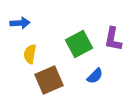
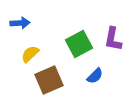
yellow semicircle: rotated 36 degrees clockwise
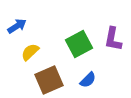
blue arrow: moved 3 px left, 3 px down; rotated 30 degrees counterclockwise
yellow semicircle: moved 2 px up
blue semicircle: moved 7 px left, 4 px down
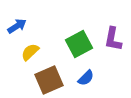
blue semicircle: moved 2 px left, 2 px up
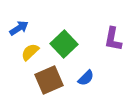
blue arrow: moved 2 px right, 2 px down
green square: moved 15 px left; rotated 16 degrees counterclockwise
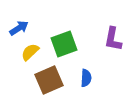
green square: rotated 24 degrees clockwise
blue semicircle: rotated 42 degrees counterclockwise
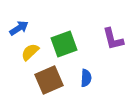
purple L-shape: rotated 25 degrees counterclockwise
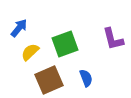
blue arrow: rotated 18 degrees counterclockwise
green square: moved 1 px right
blue semicircle: rotated 24 degrees counterclockwise
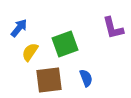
purple L-shape: moved 11 px up
yellow semicircle: rotated 12 degrees counterclockwise
brown square: rotated 16 degrees clockwise
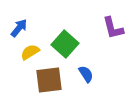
green square: rotated 28 degrees counterclockwise
yellow semicircle: rotated 24 degrees clockwise
blue semicircle: moved 4 px up; rotated 12 degrees counterclockwise
